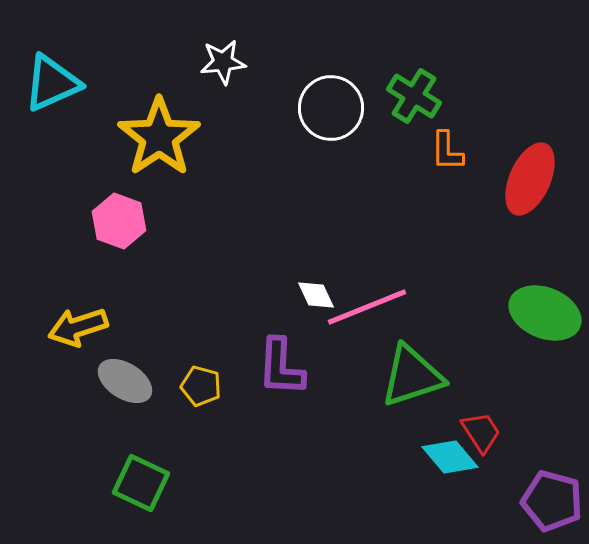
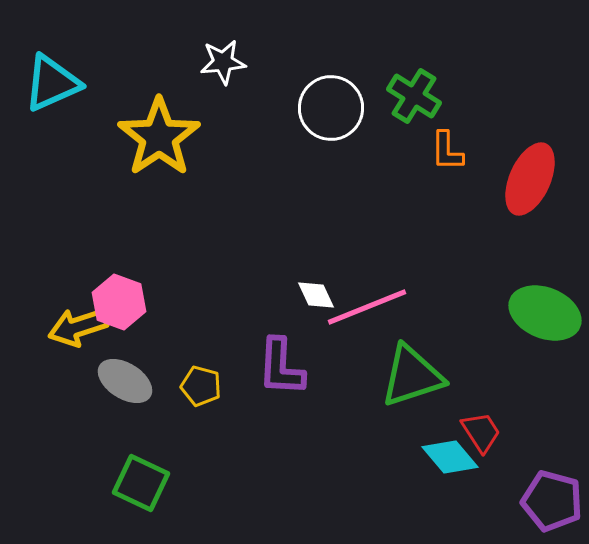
pink hexagon: moved 81 px down
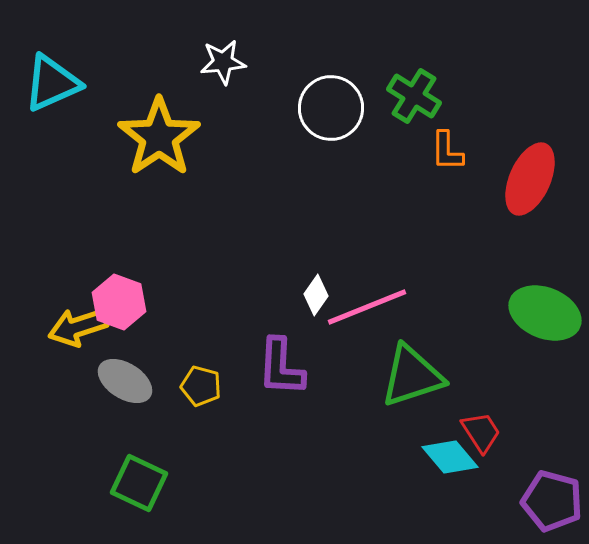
white diamond: rotated 60 degrees clockwise
green square: moved 2 px left
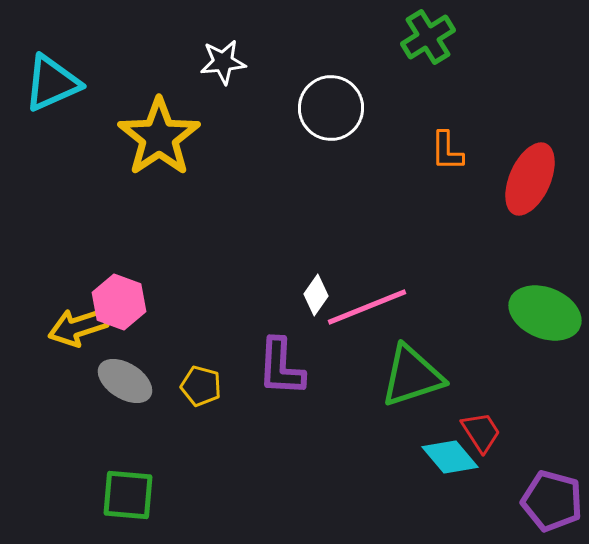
green cross: moved 14 px right, 59 px up; rotated 26 degrees clockwise
green square: moved 11 px left, 12 px down; rotated 20 degrees counterclockwise
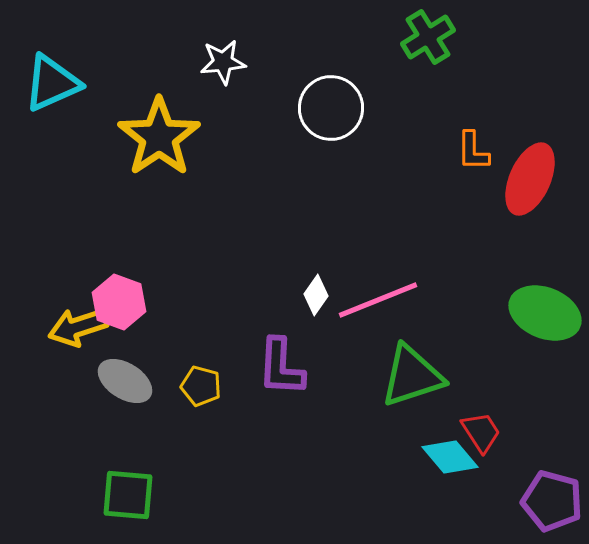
orange L-shape: moved 26 px right
pink line: moved 11 px right, 7 px up
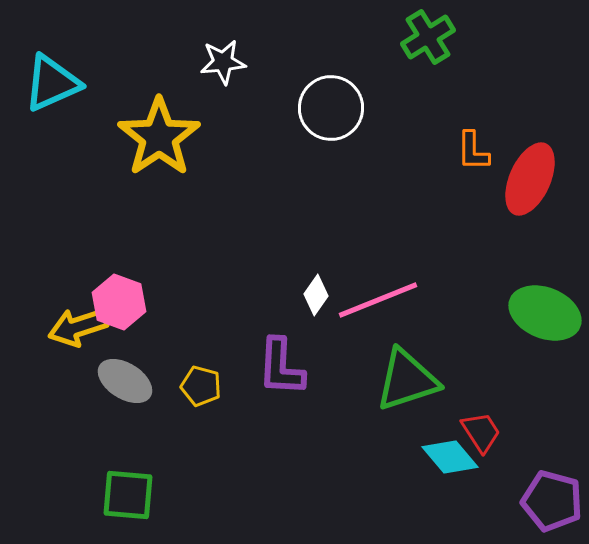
green triangle: moved 5 px left, 4 px down
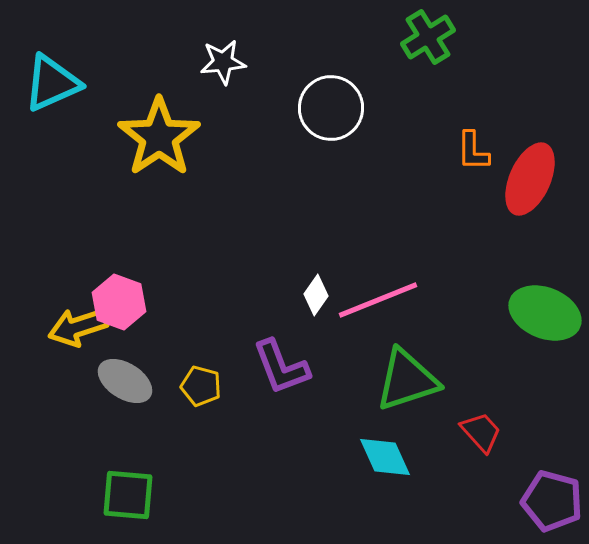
purple L-shape: rotated 24 degrees counterclockwise
red trapezoid: rotated 9 degrees counterclockwise
cyan diamond: moved 65 px left; rotated 16 degrees clockwise
